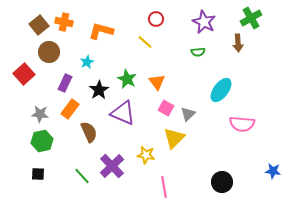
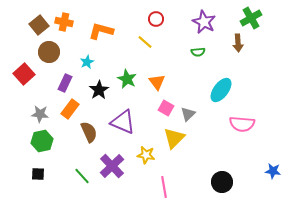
purple triangle: moved 9 px down
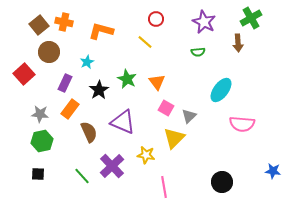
gray triangle: moved 1 px right, 2 px down
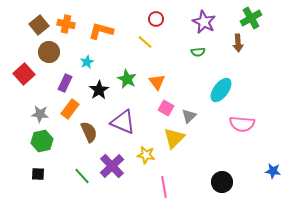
orange cross: moved 2 px right, 2 px down
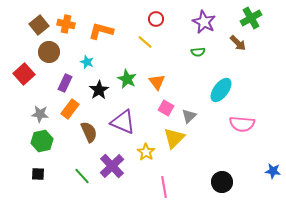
brown arrow: rotated 42 degrees counterclockwise
cyan star: rotated 24 degrees counterclockwise
yellow star: moved 3 px up; rotated 24 degrees clockwise
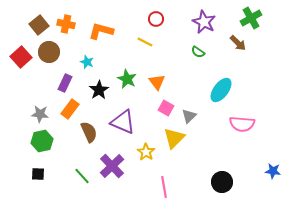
yellow line: rotated 14 degrees counterclockwise
green semicircle: rotated 40 degrees clockwise
red square: moved 3 px left, 17 px up
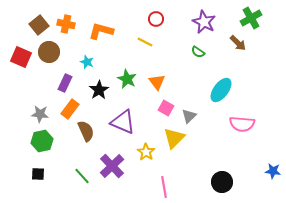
red square: rotated 25 degrees counterclockwise
brown semicircle: moved 3 px left, 1 px up
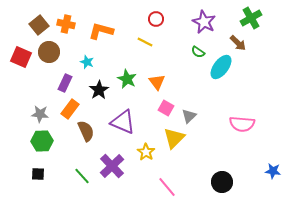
cyan ellipse: moved 23 px up
green hexagon: rotated 10 degrees clockwise
pink line: moved 3 px right; rotated 30 degrees counterclockwise
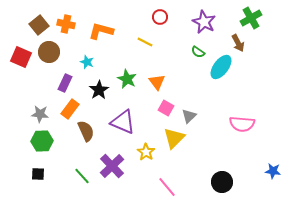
red circle: moved 4 px right, 2 px up
brown arrow: rotated 18 degrees clockwise
